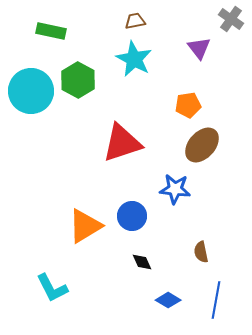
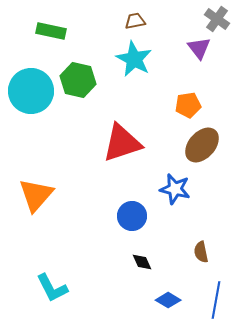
gray cross: moved 14 px left
green hexagon: rotated 16 degrees counterclockwise
blue star: rotated 8 degrees clockwise
orange triangle: moved 49 px left, 31 px up; rotated 18 degrees counterclockwise
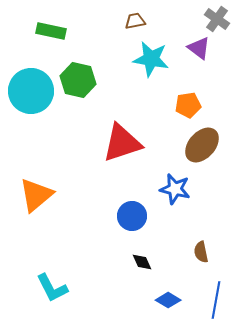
purple triangle: rotated 15 degrees counterclockwise
cyan star: moved 17 px right; rotated 18 degrees counterclockwise
orange triangle: rotated 9 degrees clockwise
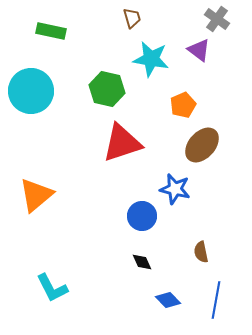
brown trapezoid: moved 3 px left, 3 px up; rotated 85 degrees clockwise
purple triangle: moved 2 px down
green hexagon: moved 29 px right, 9 px down
orange pentagon: moved 5 px left; rotated 15 degrees counterclockwise
blue circle: moved 10 px right
blue diamond: rotated 15 degrees clockwise
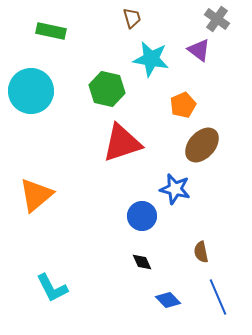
blue line: moved 2 px right, 3 px up; rotated 33 degrees counterclockwise
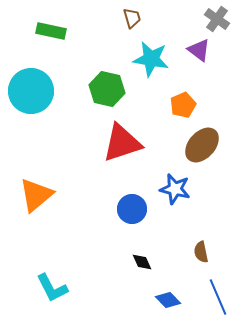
blue circle: moved 10 px left, 7 px up
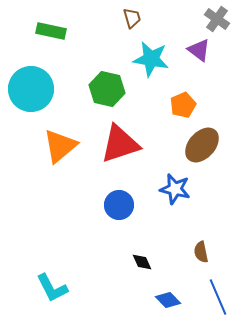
cyan circle: moved 2 px up
red triangle: moved 2 px left, 1 px down
orange triangle: moved 24 px right, 49 px up
blue circle: moved 13 px left, 4 px up
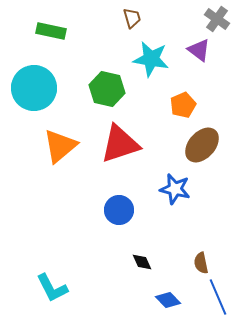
cyan circle: moved 3 px right, 1 px up
blue circle: moved 5 px down
brown semicircle: moved 11 px down
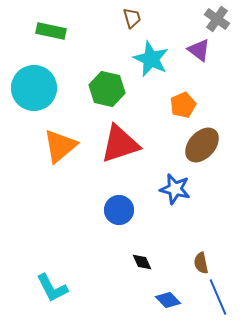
cyan star: rotated 15 degrees clockwise
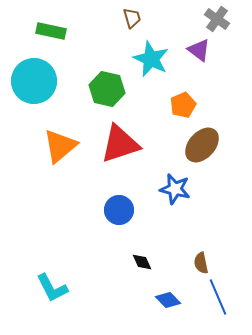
cyan circle: moved 7 px up
